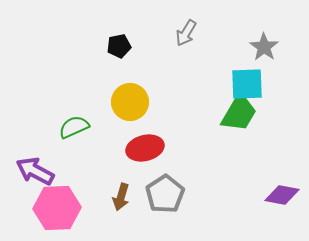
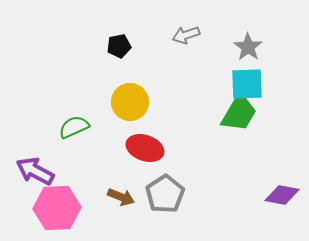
gray arrow: moved 2 px down; rotated 40 degrees clockwise
gray star: moved 16 px left
red ellipse: rotated 33 degrees clockwise
brown arrow: rotated 84 degrees counterclockwise
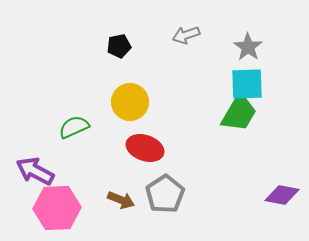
brown arrow: moved 3 px down
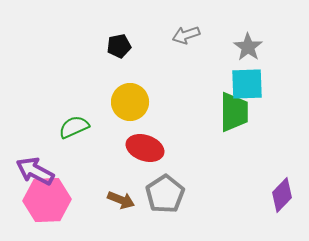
green trapezoid: moved 5 px left, 1 px up; rotated 30 degrees counterclockwise
purple diamond: rotated 56 degrees counterclockwise
pink hexagon: moved 10 px left, 8 px up
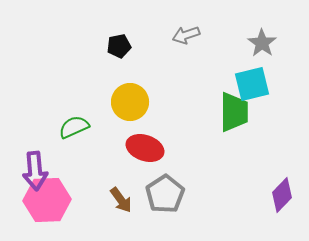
gray star: moved 14 px right, 4 px up
cyan square: moved 5 px right; rotated 12 degrees counterclockwise
purple arrow: rotated 123 degrees counterclockwise
brown arrow: rotated 32 degrees clockwise
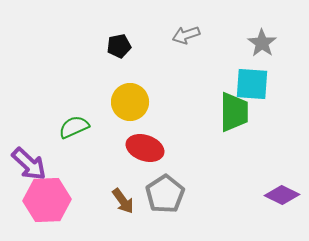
cyan square: rotated 18 degrees clockwise
purple arrow: moved 6 px left, 7 px up; rotated 42 degrees counterclockwise
purple diamond: rotated 72 degrees clockwise
brown arrow: moved 2 px right, 1 px down
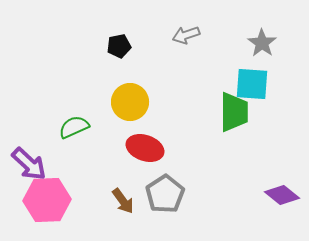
purple diamond: rotated 12 degrees clockwise
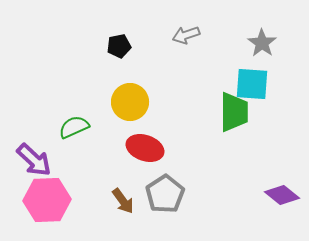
purple arrow: moved 5 px right, 4 px up
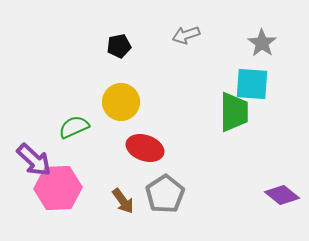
yellow circle: moved 9 px left
pink hexagon: moved 11 px right, 12 px up
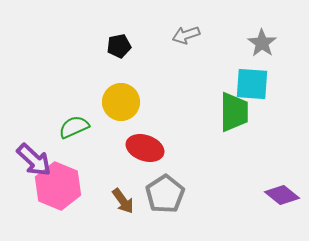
pink hexagon: moved 2 px up; rotated 24 degrees clockwise
